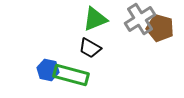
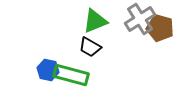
green triangle: moved 2 px down
black trapezoid: moved 1 px up
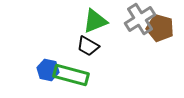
black trapezoid: moved 2 px left, 1 px up
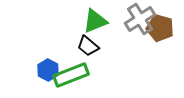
black trapezoid: rotated 10 degrees clockwise
blue hexagon: rotated 15 degrees clockwise
green rectangle: rotated 36 degrees counterclockwise
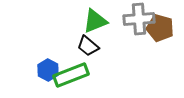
gray cross: moved 1 px left; rotated 28 degrees clockwise
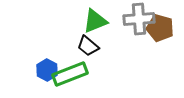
blue hexagon: moved 1 px left
green rectangle: moved 1 px left, 1 px up
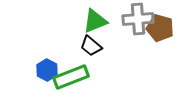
gray cross: moved 1 px left
black trapezoid: moved 3 px right
green rectangle: moved 1 px right, 3 px down
